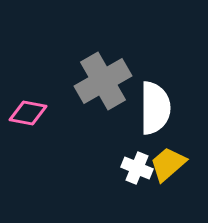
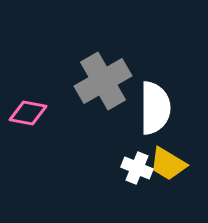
yellow trapezoid: rotated 108 degrees counterclockwise
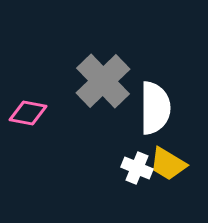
gray cross: rotated 14 degrees counterclockwise
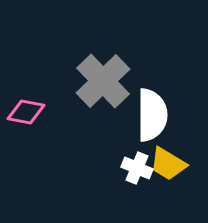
white semicircle: moved 3 px left, 7 px down
pink diamond: moved 2 px left, 1 px up
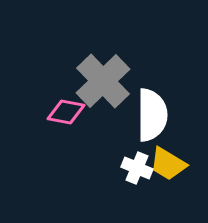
pink diamond: moved 40 px right
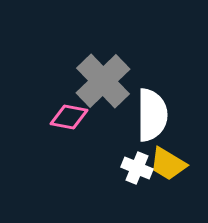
pink diamond: moved 3 px right, 5 px down
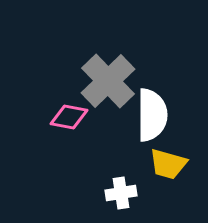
gray cross: moved 5 px right
yellow trapezoid: rotated 15 degrees counterclockwise
white cross: moved 16 px left, 25 px down; rotated 32 degrees counterclockwise
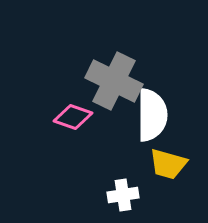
gray cross: moved 6 px right; rotated 20 degrees counterclockwise
pink diamond: moved 4 px right; rotated 9 degrees clockwise
white cross: moved 2 px right, 2 px down
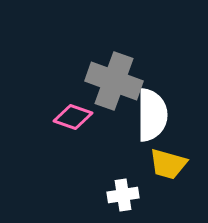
gray cross: rotated 6 degrees counterclockwise
